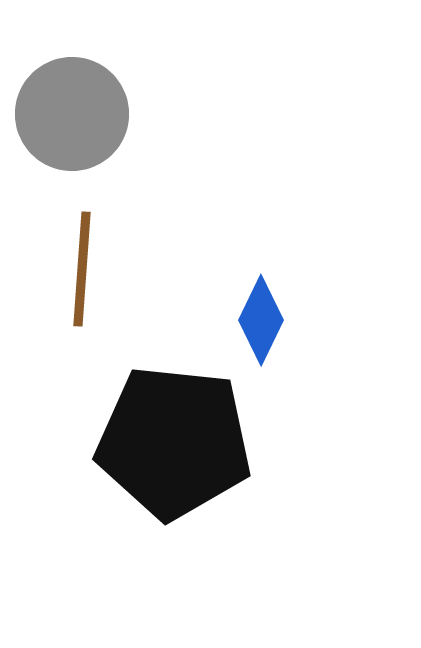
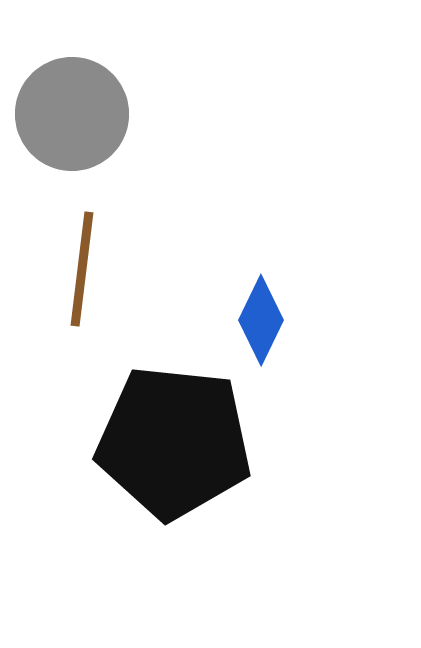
brown line: rotated 3 degrees clockwise
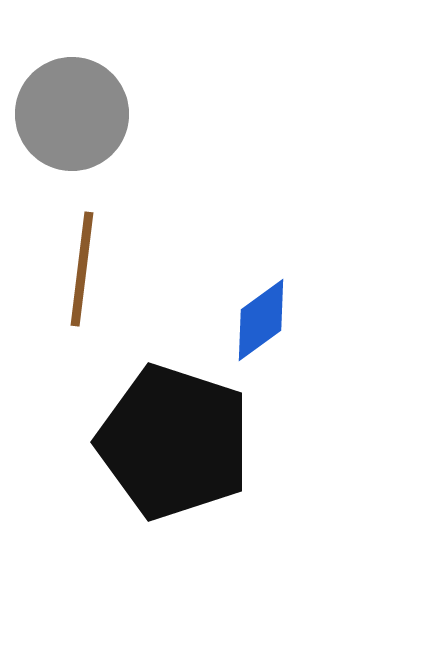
blue diamond: rotated 28 degrees clockwise
black pentagon: rotated 12 degrees clockwise
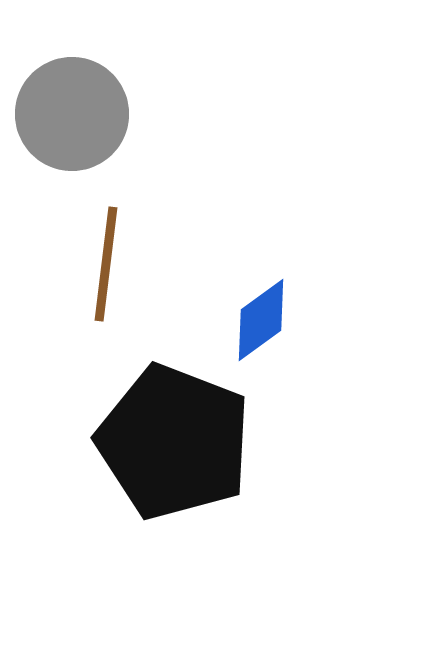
brown line: moved 24 px right, 5 px up
black pentagon: rotated 3 degrees clockwise
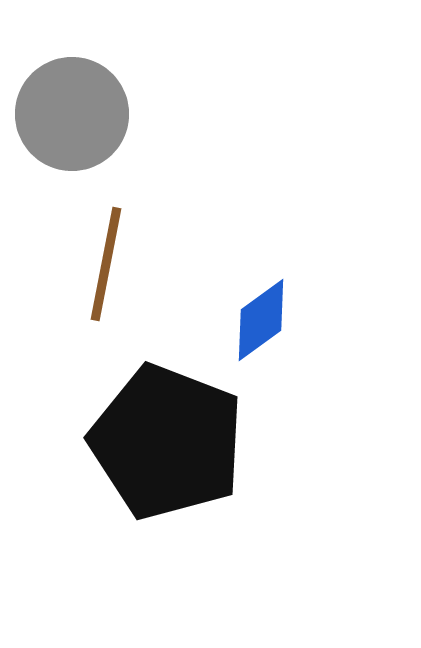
brown line: rotated 4 degrees clockwise
black pentagon: moved 7 px left
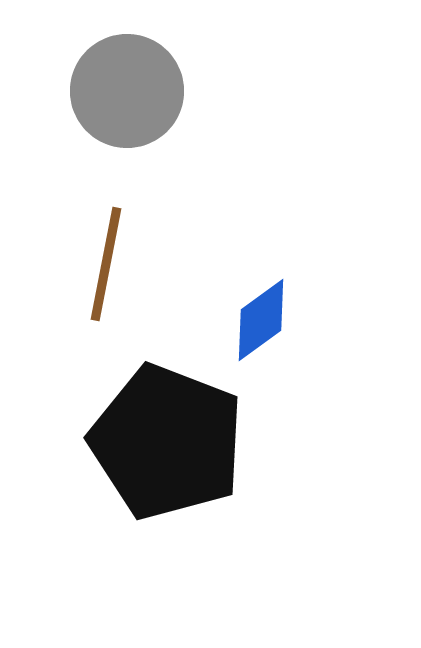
gray circle: moved 55 px right, 23 px up
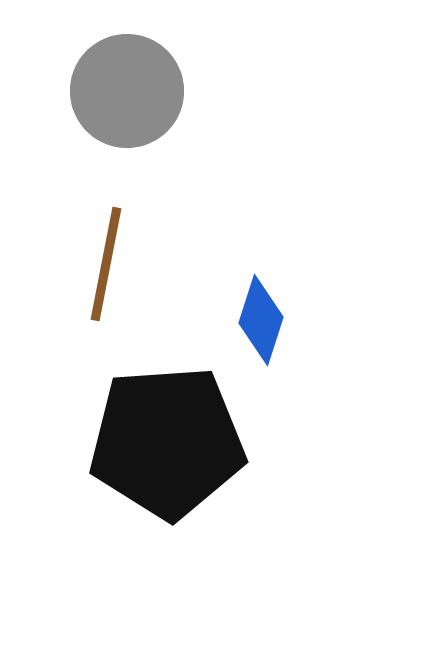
blue diamond: rotated 36 degrees counterclockwise
black pentagon: rotated 25 degrees counterclockwise
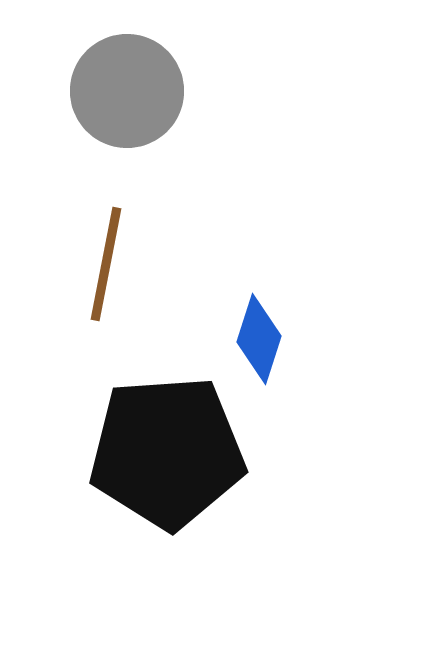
blue diamond: moved 2 px left, 19 px down
black pentagon: moved 10 px down
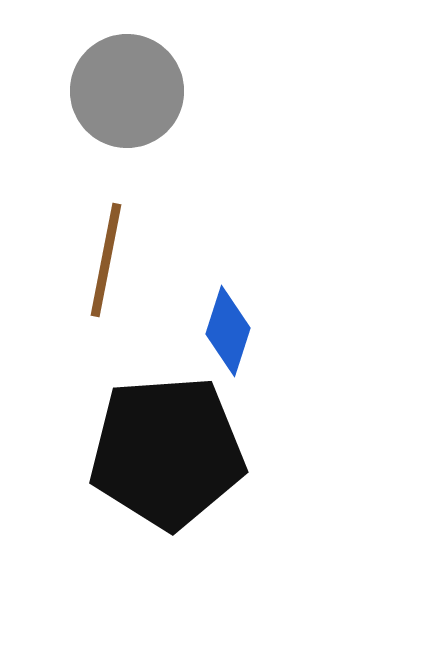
brown line: moved 4 px up
blue diamond: moved 31 px left, 8 px up
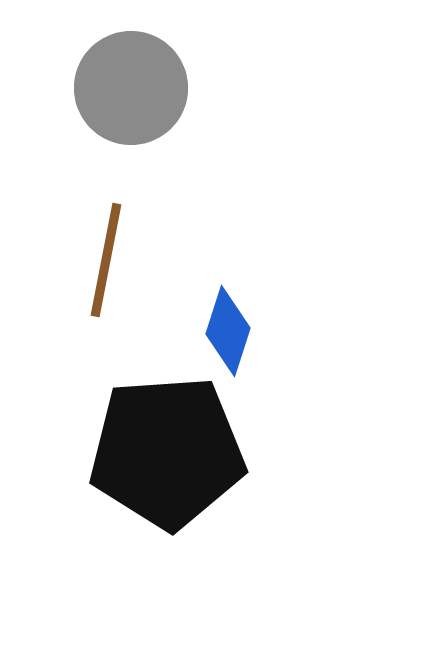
gray circle: moved 4 px right, 3 px up
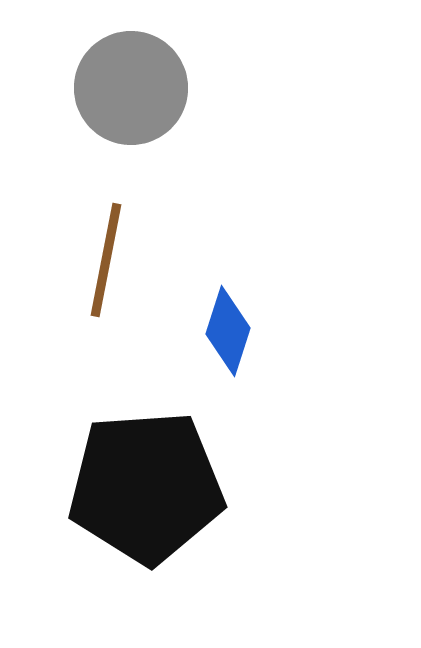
black pentagon: moved 21 px left, 35 px down
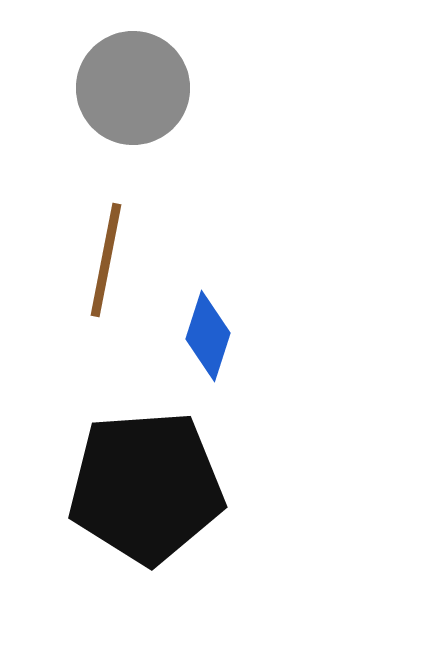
gray circle: moved 2 px right
blue diamond: moved 20 px left, 5 px down
